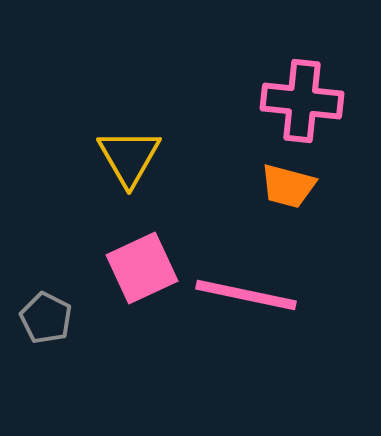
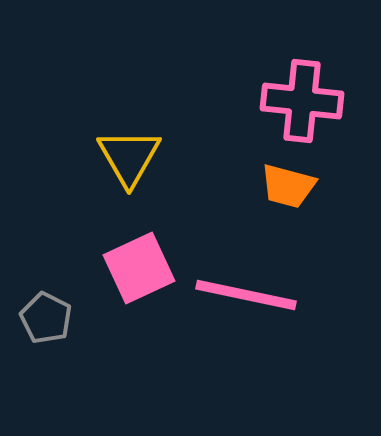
pink square: moved 3 px left
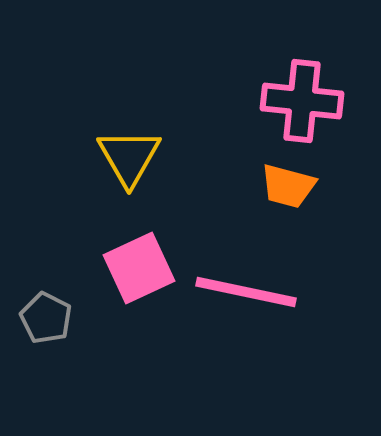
pink line: moved 3 px up
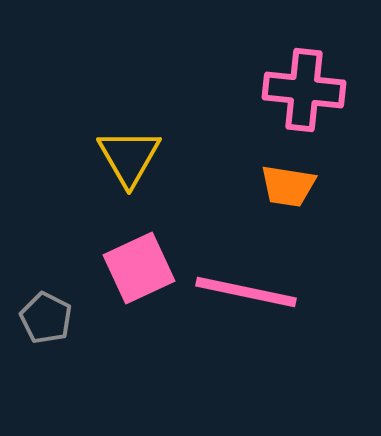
pink cross: moved 2 px right, 11 px up
orange trapezoid: rotated 6 degrees counterclockwise
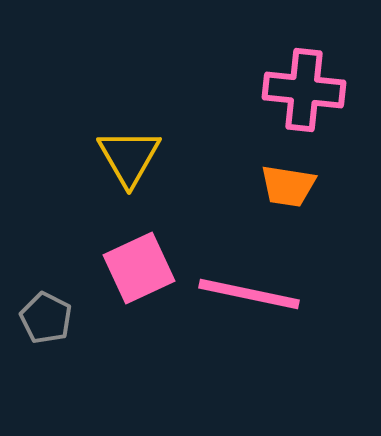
pink line: moved 3 px right, 2 px down
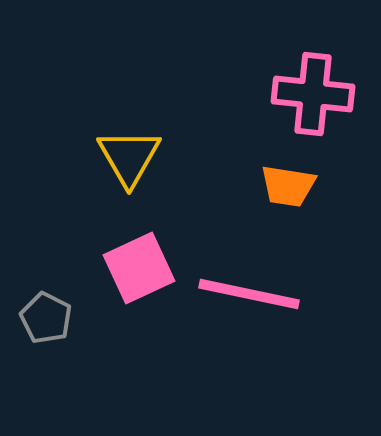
pink cross: moved 9 px right, 4 px down
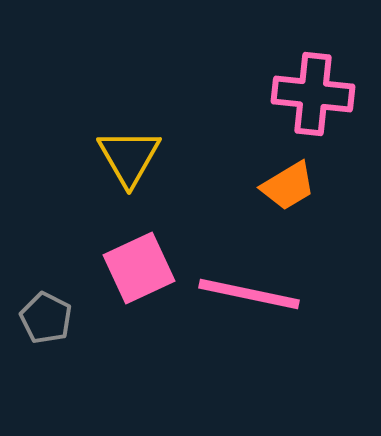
orange trapezoid: rotated 40 degrees counterclockwise
